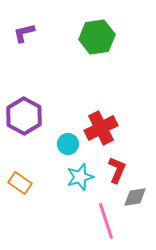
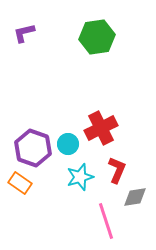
purple hexagon: moved 9 px right, 32 px down; rotated 9 degrees counterclockwise
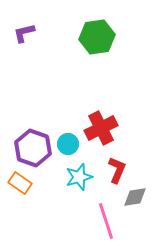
cyan star: moved 1 px left
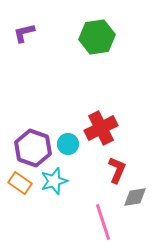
cyan star: moved 25 px left, 4 px down
pink line: moved 3 px left, 1 px down
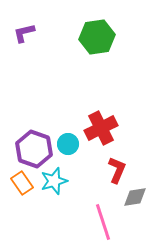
purple hexagon: moved 1 px right, 1 px down
orange rectangle: moved 2 px right; rotated 20 degrees clockwise
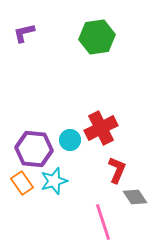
cyan circle: moved 2 px right, 4 px up
purple hexagon: rotated 15 degrees counterclockwise
gray diamond: rotated 65 degrees clockwise
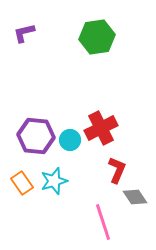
purple hexagon: moved 2 px right, 13 px up
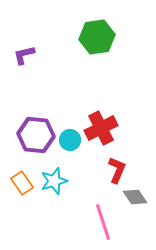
purple L-shape: moved 22 px down
purple hexagon: moved 1 px up
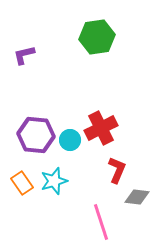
gray diamond: moved 2 px right; rotated 50 degrees counterclockwise
pink line: moved 2 px left
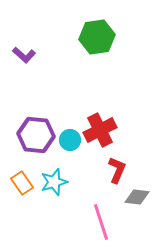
purple L-shape: rotated 125 degrees counterclockwise
red cross: moved 1 px left, 2 px down
cyan star: moved 1 px down
